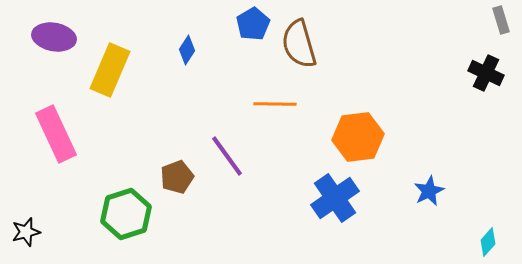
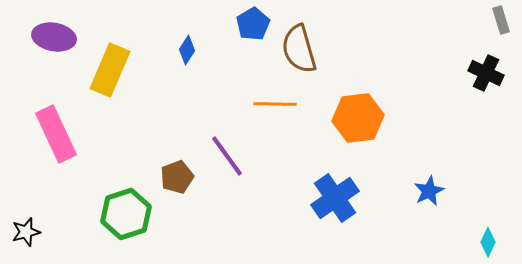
brown semicircle: moved 5 px down
orange hexagon: moved 19 px up
cyan diamond: rotated 16 degrees counterclockwise
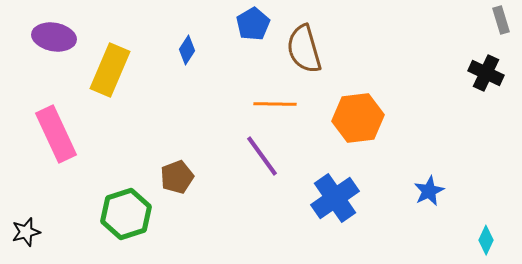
brown semicircle: moved 5 px right
purple line: moved 35 px right
cyan diamond: moved 2 px left, 2 px up
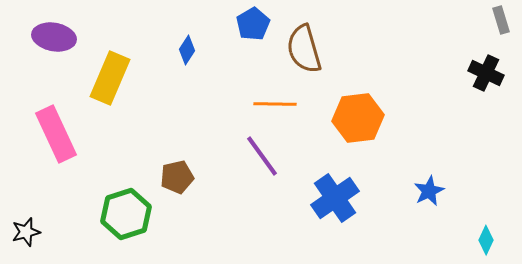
yellow rectangle: moved 8 px down
brown pentagon: rotated 8 degrees clockwise
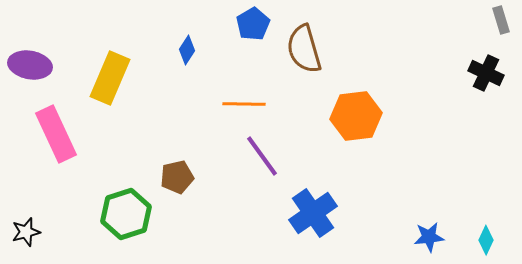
purple ellipse: moved 24 px left, 28 px down
orange line: moved 31 px left
orange hexagon: moved 2 px left, 2 px up
blue star: moved 46 px down; rotated 20 degrees clockwise
blue cross: moved 22 px left, 15 px down
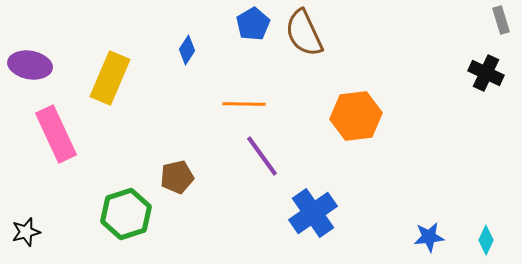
brown semicircle: moved 16 px up; rotated 9 degrees counterclockwise
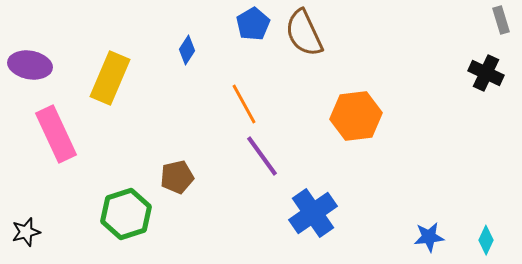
orange line: rotated 60 degrees clockwise
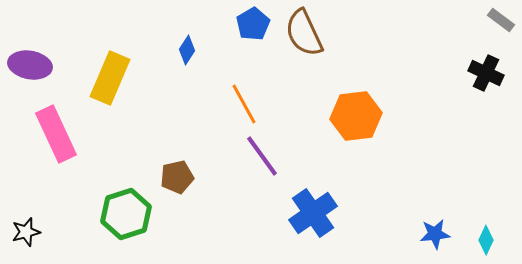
gray rectangle: rotated 36 degrees counterclockwise
blue star: moved 6 px right, 3 px up
